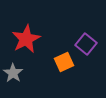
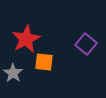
orange square: moved 20 px left; rotated 30 degrees clockwise
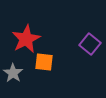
purple square: moved 4 px right
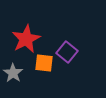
purple square: moved 23 px left, 8 px down
orange square: moved 1 px down
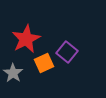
orange square: rotated 30 degrees counterclockwise
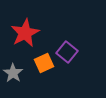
red star: moved 1 px left, 6 px up
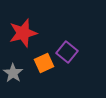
red star: moved 2 px left; rotated 12 degrees clockwise
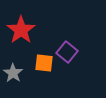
red star: moved 2 px left, 3 px up; rotated 20 degrees counterclockwise
orange square: rotated 30 degrees clockwise
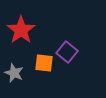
gray star: moved 1 px right; rotated 12 degrees counterclockwise
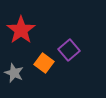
purple square: moved 2 px right, 2 px up; rotated 10 degrees clockwise
orange square: rotated 30 degrees clockwise
